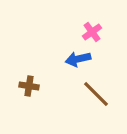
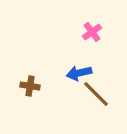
blue arrow: moved 1 px right, 14 px down
brown cross: moved 1 px right
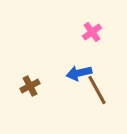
brown cross: rotated 36 degrees counterclockwise
brown line: moved 1 px right, 4 px up; rotated 16 degrees clockwise
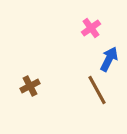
pink cross: moved 1 px left, 4 px up
blue arrow: moved 30 px right, 14 px up; rotated 130 degrees clockwise
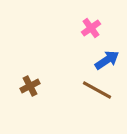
blue arrow: moved 2 px left, 1 px down; rotated 30 degrees clockwise
brown line: rotated 32 degrees counterclockwise
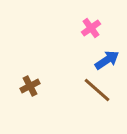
brown line: rotated 12 degrees clockwise
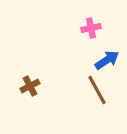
pink cross: rotated 24 degrees clockwise
brown line: rotated 20 degrees clockwise
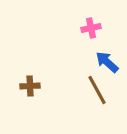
blue arrow: moved 2 px down; rotated 105 degrees counterclockwise
brown cross: rotated 24 degrees clockwise
